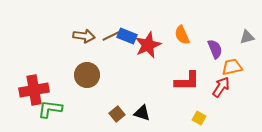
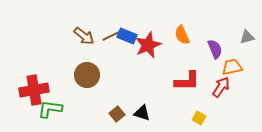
brown arrow: rotated 30 degrees clockwise
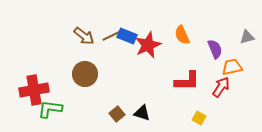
brown circle: moved 2 px left, 1 px up
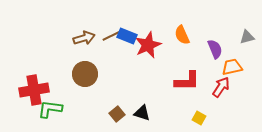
brown arrow: moved 2 px down; rotated 55 degrees counterclockwise
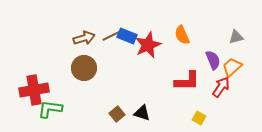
gray triangle: moved 11 px left
purple semicircle: moved 2 px left, 11 px down
orange trapezoid: rotated 30 degrees counterclockwise
brown circle: moved 1 px left, 6 px up
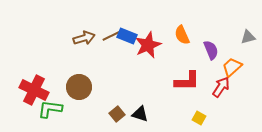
gray triangle: moved 12 px right
purple semicircle: moved 2 px left, 10 px up
brown circle: moved 5 px left, 19 px down
red cross: rotated 36 degrees clockwise
black triangle: moved 2 px left, 1 px down
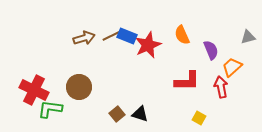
red arrow: rotated 45 degrees counterclockwise
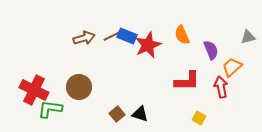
brown line: moved 1 px right
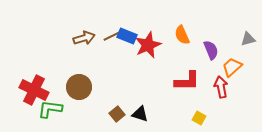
gray triangle: moved 2 px down
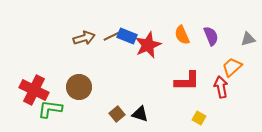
purple semicircle: moved 14 px up
